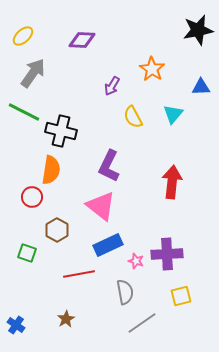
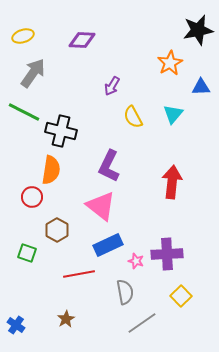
yellow ellipse: rotated 25 degrees clockwise
orange star: moved 18 px right, 6 px up; rotated 10 degrees clockwise
yellow square: rotated 30 degrees counterclockwise
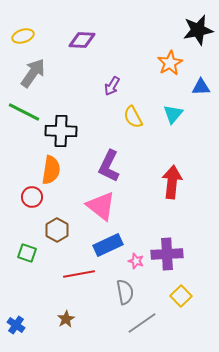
black cross: rotated 12 degrees counterclockwise
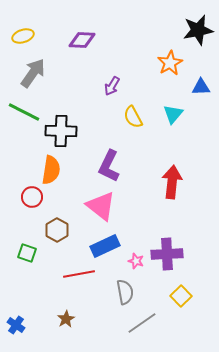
blue rectangle: moved 3 px left, 1 px down
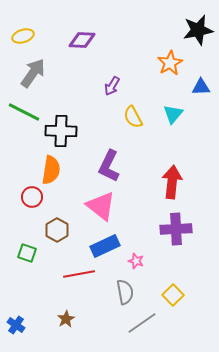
purple cross: moved 9 px right, 25 px up
yellow square: moved 8 px left, 1 px up
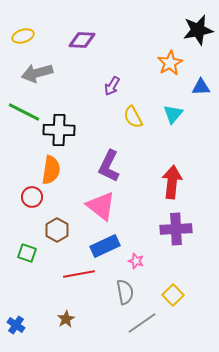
gray arrow: moved 4 px right; rotated 140 degrees counterclockwise
black cross: moved 2 px left, 1 px up
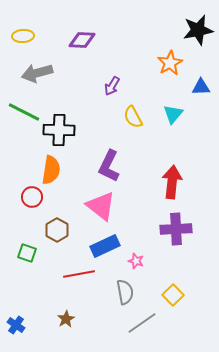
yellow ellipse: rotated 15 degrees clockwise
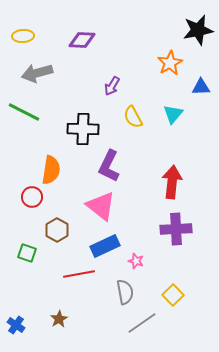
black cross: moved 24 px right, 1 px up
brown star: moved 7 px left
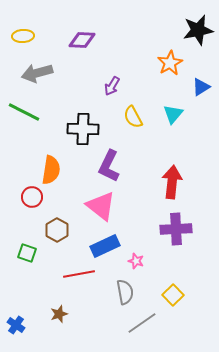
blue triangle: rotated 30 degrees counterclockwise
brown star: moved 5 px up; rotated 12 degrees clockwise
